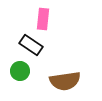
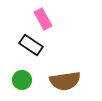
pink rectangle: rotated 35 degrees counterclockwise
green circle: moved 2 px right, 9 px down
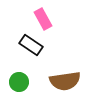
green circle: moved 3 px left, 2 px down
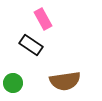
green circle: moved 6 px left, 1 px down
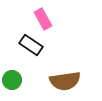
green circle: moved 1 px left, 3 px up
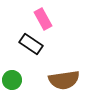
black rectangle: moved 1 px up
brown semicircle: moved 1 px left, 1 px up
